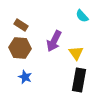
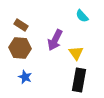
purple arrow: moved 1 px right, 1 px up
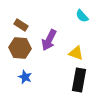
purple arrow: moved 6 px left
yellow triangle: rotated 35 degrees counterclockwise
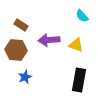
purple arrow: rotated 60 degrees clockwise
brown hexagon: moved 4 px left, 2 px down
yellow triangle: moved 8 px up
blue star: rotated 24 degrees clockwise
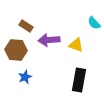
cyan semicircle: moved 12 px right, 7 px down
brown rectangle: moved 5 px right, 1 px down
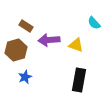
brown hexagon: rotated 20 degrees counterclockwise
